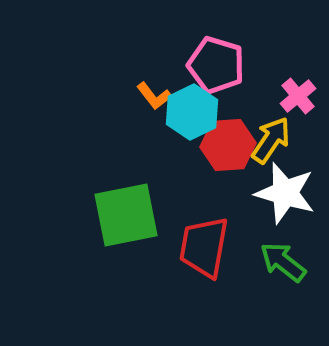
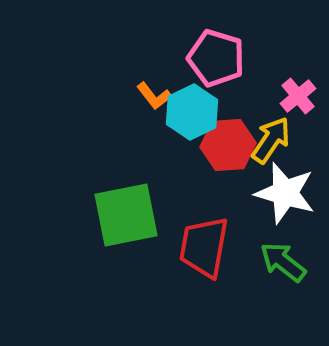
pink pentagon: moved 7 px up
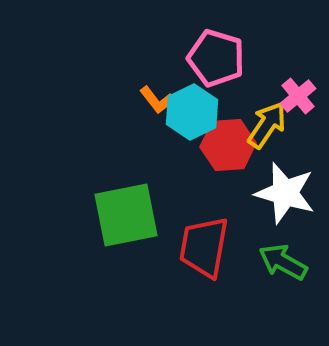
orange L-shape: moved 3 px right, 4 px down
yellow arrow: moved 4 px left, 15 px up
green arrow: rotated 9 degrees counterclockwise
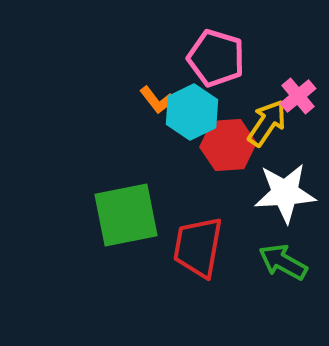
yellow arrow: moved 2 px up
white star: rotated 20 degrees counterclockwise
red trapezoid: moved 6 px left
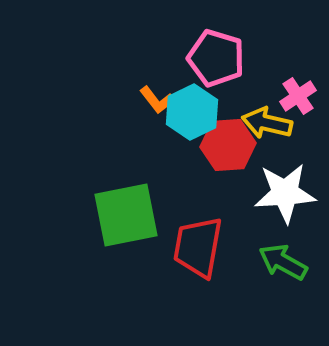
pink cross: rotated 6 degrees clockwise
yellow arrow: rotated 111 degrees counterclockwise
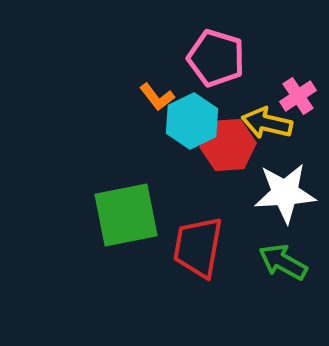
orange L-shape: moved 3 px up
cyan hexagon: moved 9 px down
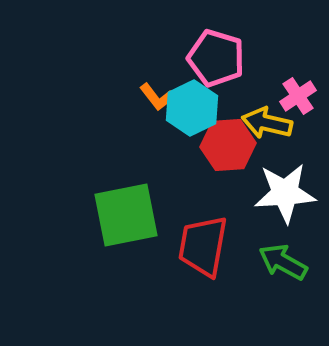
cyan hexagon: moved 13 px up
red trapezoid: moved 5 px right, 1 px up
